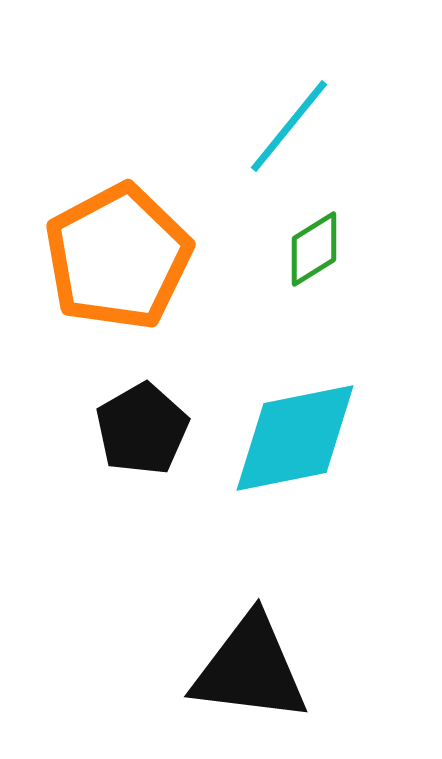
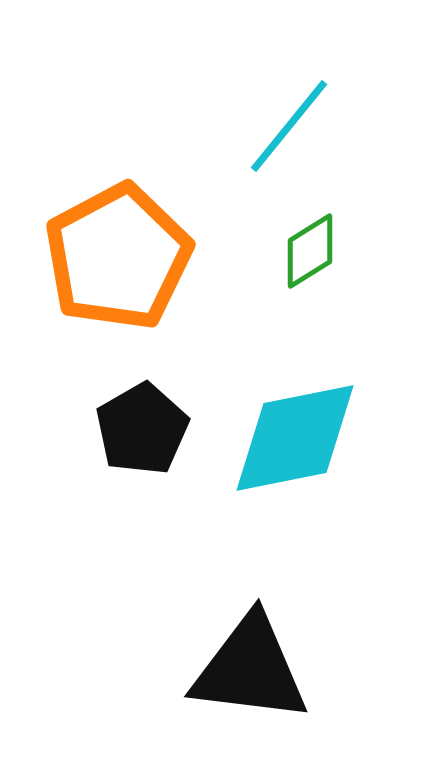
green diamond: moved 4 px left, 2 px down
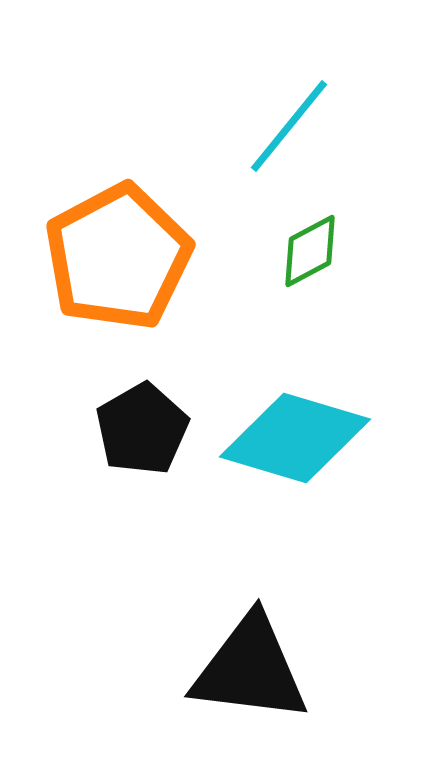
green diamond: rotated 4 degrees clockwise
cyan diamond: rotated 28 degrees clockwise
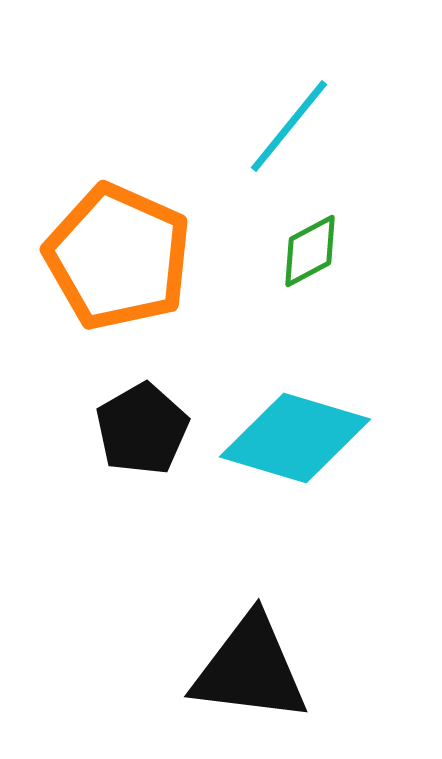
orange pentagon: rotated 20 degrees counterclockwise
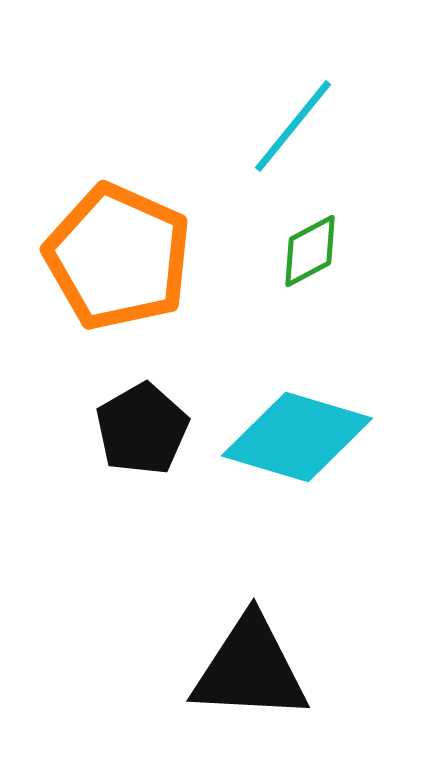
cyan line: moved 4 px right
cyan diamond: moved 2 px right, 1 px up
black triangle: rotated 4 degrees counterclockwise
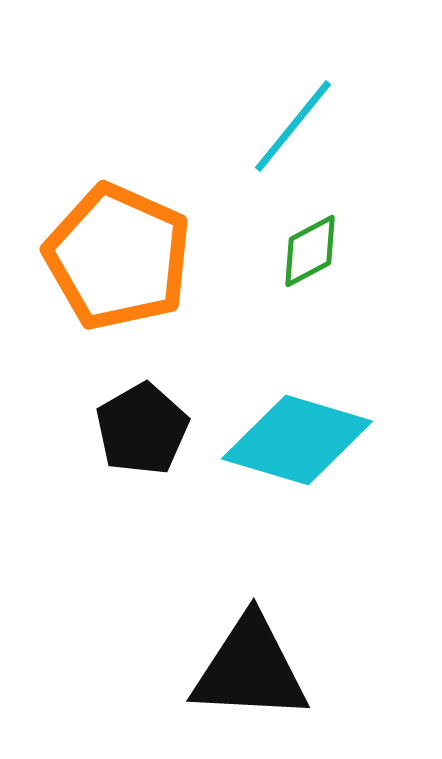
cyan diamond: moved 3 px down
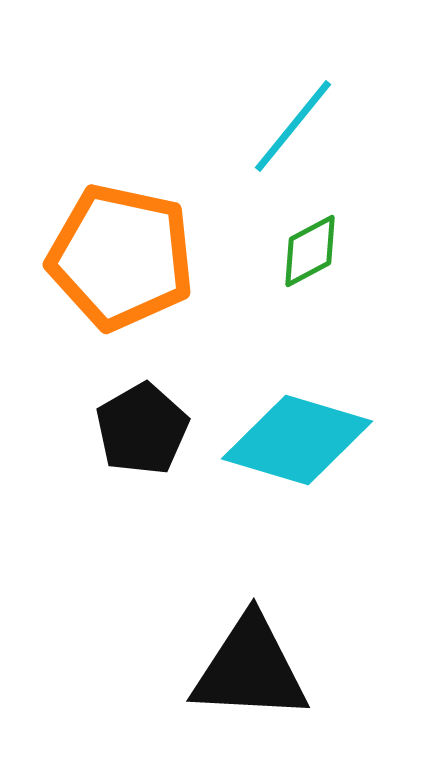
orange pentagon: moved 3 px right; rotated 12 degrees counterclockwise
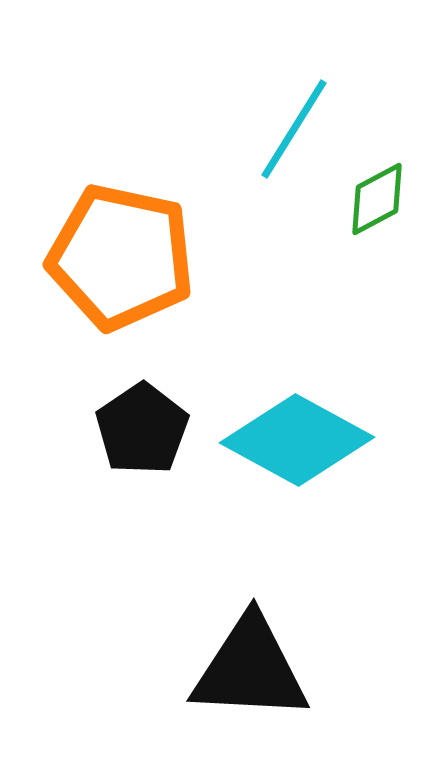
cyan line: moved 1 px right, 3 px down; rotated 7 degrees counterclockwise
green diamond: moved 67 px right, 52 px up
black pentagon: rotated 4 degrees counterclockwise
cyan diamond: rotated 12 degrees clockwise
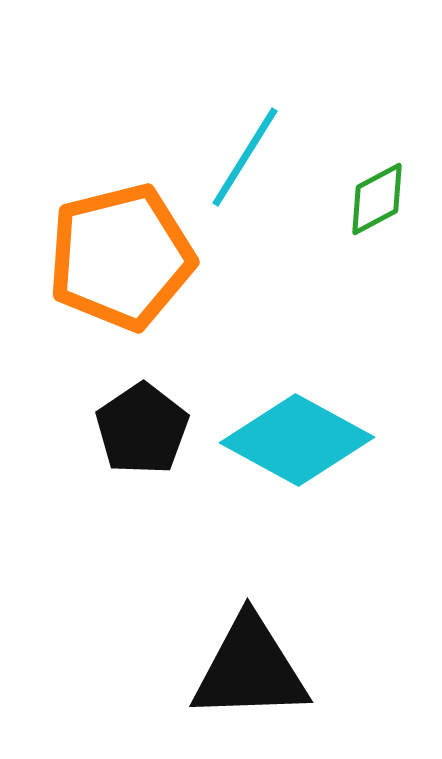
cyan line: moved 49 px left, 28 px down
orange pentagon: rotated 26 degrees counterclockwise
black triangle: rotated 5 degrees counterclockwise
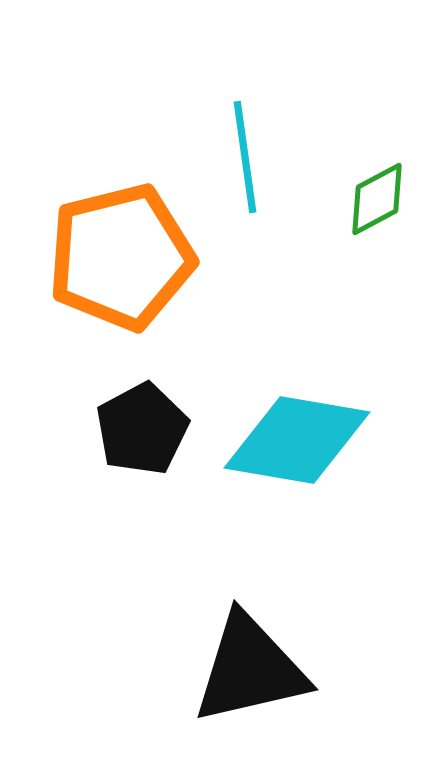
cyan line: rotated 40 degrees counterclockwise
black pentagon: rotated 6 degrees clockwise
cyan diamond: rotated 19 degrees counterclockwise
black triangle: rotated 11 degrees counterclockwise
